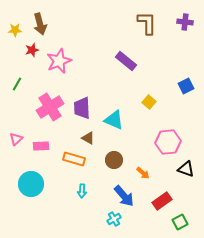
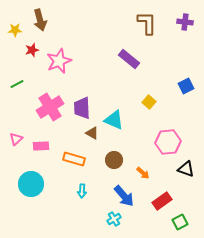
brown arrow: moved 4 px up
purple rectangle: moved 3 px right, 2 px up
green line: rotated 32 degrees clockwise
brown triangle: moved 4 px right, 5 px up
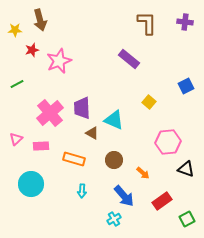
pink cross: moved 6 px down; rotated 8 degrees counterclockwise
green square: moved 7 px right, 3 px up
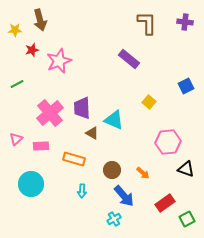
brown circle: moved 2 px left, 10 px down
red rectangle: moved 3 px right, 2 px down
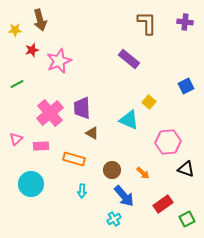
cyan triangle: moved 15 px right
red rectangle: moved 2 px left, 1 px down
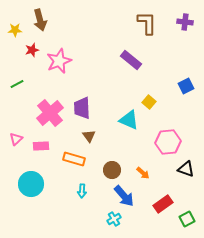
purple rectangle: moved 2 px right, 1 px down
brown triangle: moved 3 px left, 3 px down; rotated 24 degrees clockwise
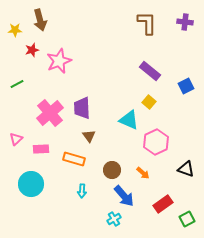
purple rectangle: moved 19 px right, 11 px down
pink hexagon: moved 12 px left; rotated 20 degrees counterclockwise
pink rectangle: moved 3 px down
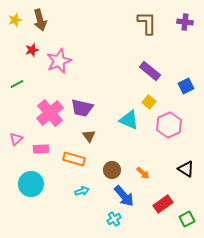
yellow star: moved 10 px up; rotated 16 degrees counterclockwise
purple trapezoid: rotated 75 degrees counterclockwise
pink hexagon: moved 13 px right, 17 px up
black triangle: rotated 12 degrees clockwise
cyan arrow: rotated 112 degrees counterclockwise
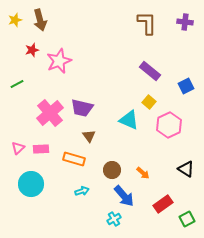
pink triangle: moved 2 px right, 9 px down
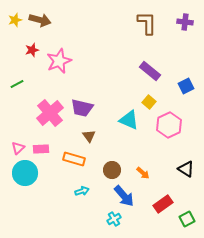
brown arrow: rotated 60 degrees counterclockwise
cyan circle: moved 6 px left, 11 px up
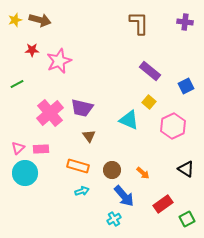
brown L-shape: moved 8 px left
red star: rotated 16 degrees clockwise
pink hexagon: moved 4 px right, 1 px down
orange rectangle: moved 4 px right, 7 px down
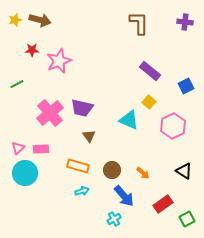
black triangle: moved 2 px left, 2 px down
